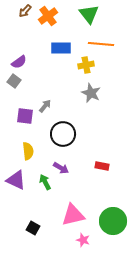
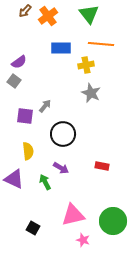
purple triangle: moved 2 px left, 1 px up
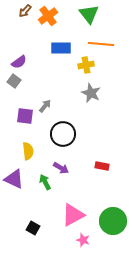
pink triangle: rotated 15 degrees counterclockwise
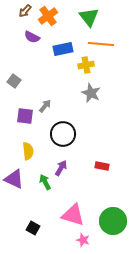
green triangle: moved 3 px down
blue rectangle: moved 2 px right, 1 px down; rotated 12 degrees counterclockwise
purple semicircle: moved 13 px right, 25 px up; rotated 63 degrees clockwise
purple arrow: rotated 91 degrees counterclockwise
pink triangle: rotated 45 degrees clockwise
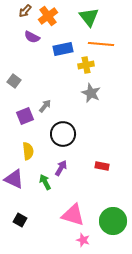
purple square: rotated 30 degrees counterclockwise
black square: moved 13 px left, 8 px up
